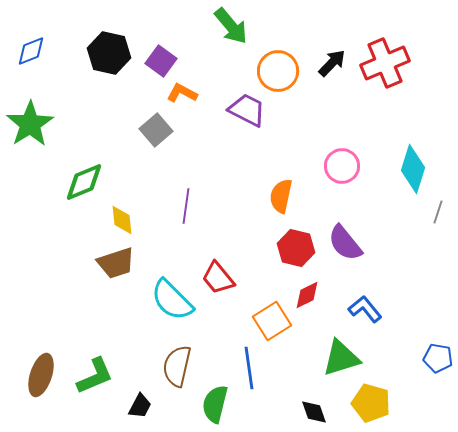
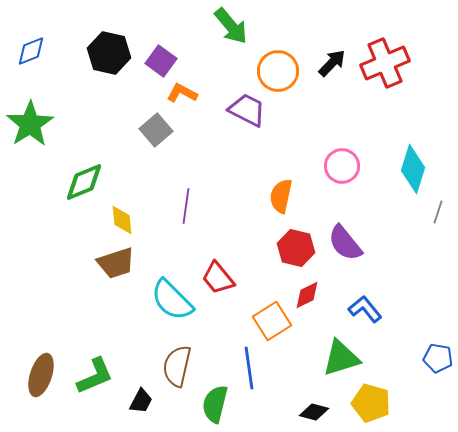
black trapezoid: moved 1 px right, 5 px up
black diamond: rotated 56 degrees counterclockwise
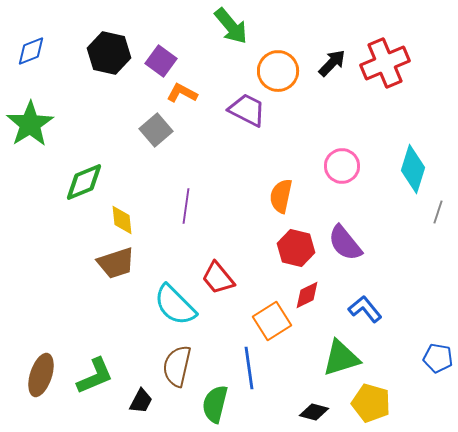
cyan semicircle: moved 3 px right, 5 px down
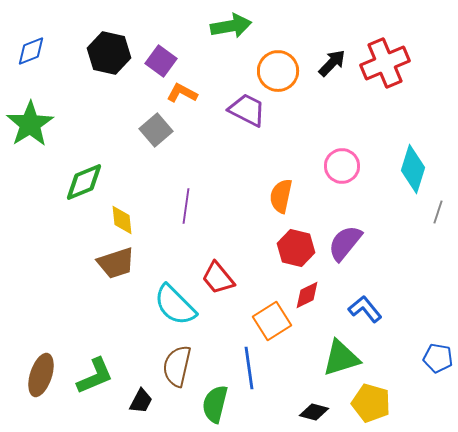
green arrow: rotated 60 degrees counterclockwise
purple semicircle: rotated 78 degrees clockwise
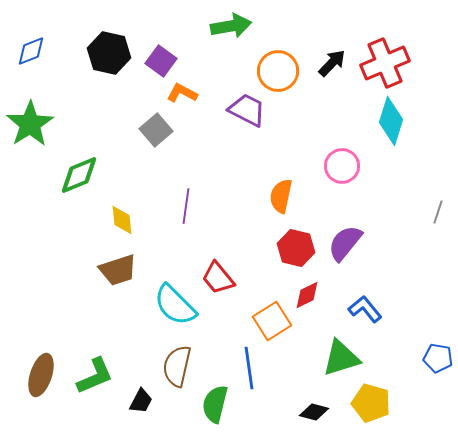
cyan diamond: moved 22 px left, 48 px up
green diamond: moved 5 px left, 7 px up
brown trapezoid: moved 2 px right, 7 px down
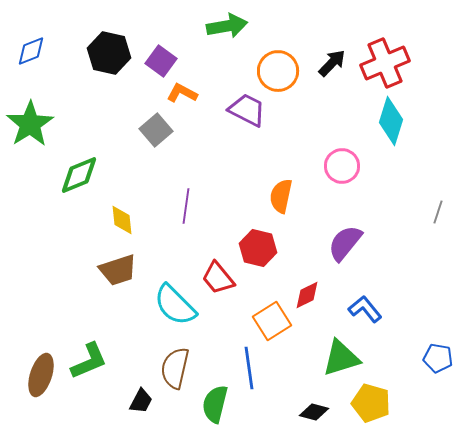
green arrow: moved 4 px left
red hexagon: moved 38 px left
brown semicircle: moved 2 px left, 2 px down
green L-shape: moved 6 px left, 15 px up
